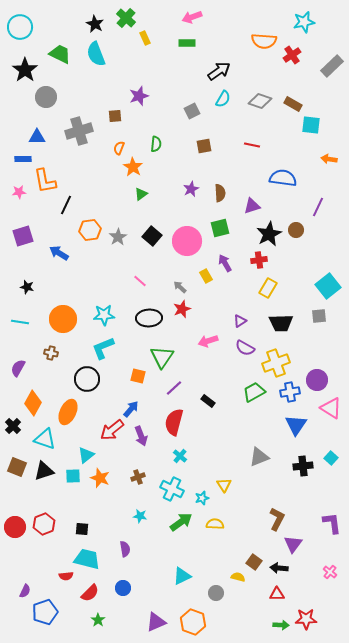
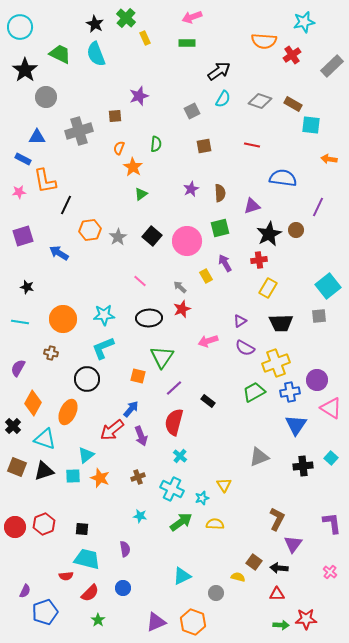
blue rectangle at (23, 159): rotated 28 degrees clockwise
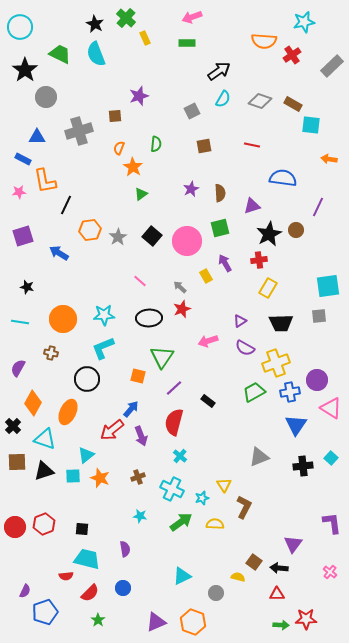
cyan square at (328, 286): rotated 30 degrees clockwise
brown square at (17, 467): moved 5 px up; rotated 24 degrees counterclockwise
brown L-shape at (277, 519): moved 33 px left, 12 px up
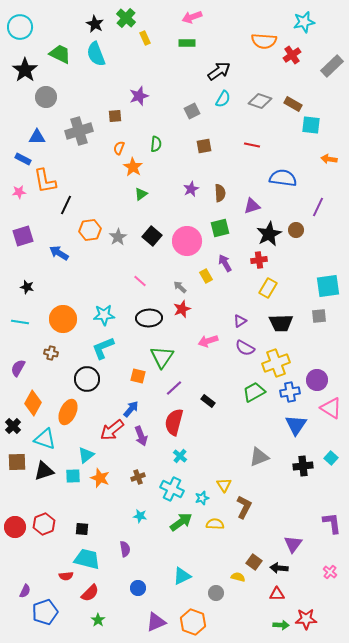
blue circle at (123, 588): moved 15 px right
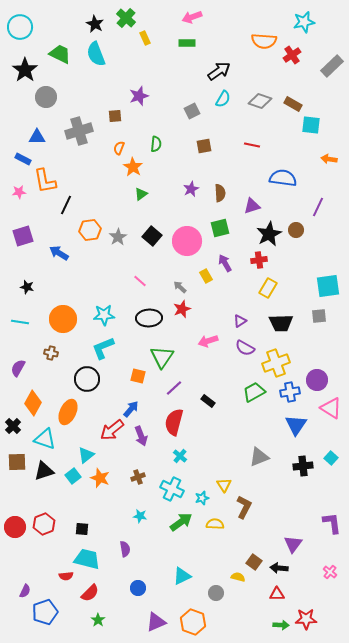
cyan square at (73, 476): rotated 35 degrees counterclockwise
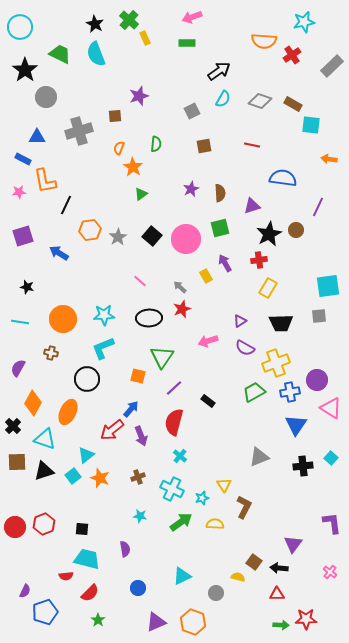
green cross at (126, 18): moved 3 px right, 2 px down
pink circle at (187, 241): moved 1 px left, 2 px up
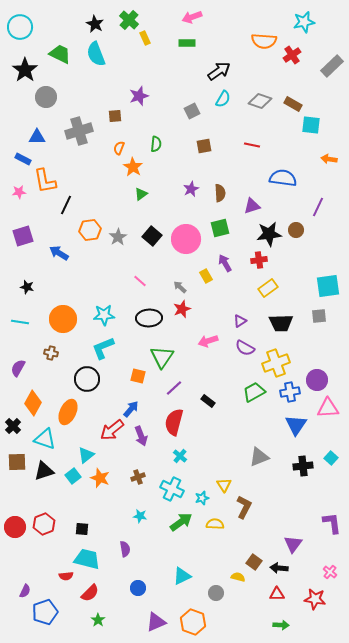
black star at (269, 234): rotated 20 degrees clockwise
yellow rectangle at (268, 288): rotated 24 degrees clockwise
pink triangle at (331, 408): moved 3 px left; rotated 35 degrees counterclockwise
red star at (306, 619): moved 9 px right, 20 px up; rotated 10 degrees clockwise
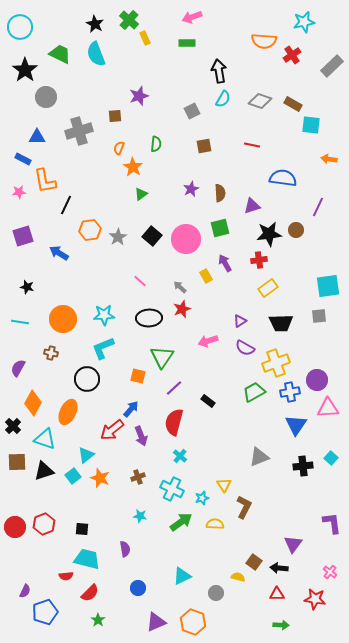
black arrow at (219, 71): rotated 65 degrees counterclockwise
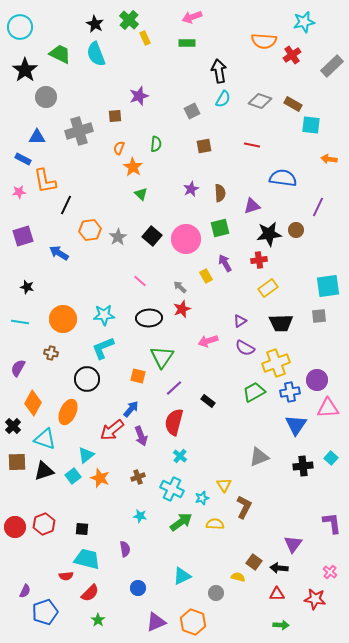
green triangle at (141, 194): rotated 40 degrees counterclockwise
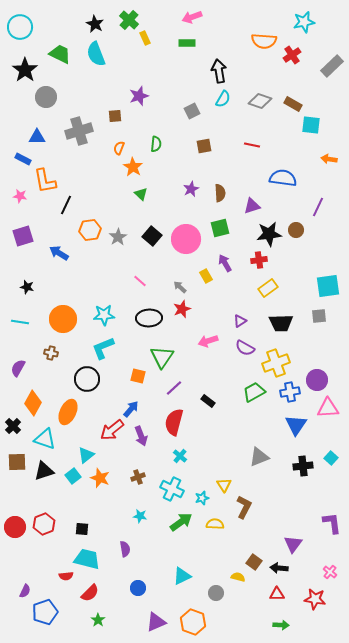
pink star at (19, 192): moved 1 px right, 4 px down; rotated 16 degrees clockwise
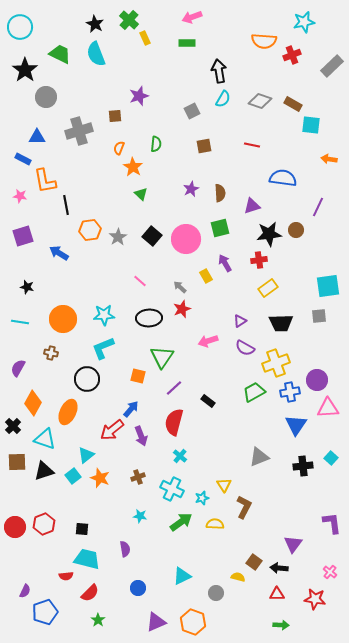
red cross at (292, 55): rotated 12 degrees clockwise
black line at (66, 205): rotated 36 degrees counterclockwise
